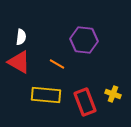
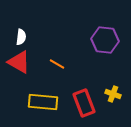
purple hexagon: moved 21 px right
yellow rectangle: moved 3 px left, 7 px down
red rectangle: moved 1 px left, 1 px down
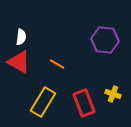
yellow rectangle: rotated 64 degrees counterclockwise
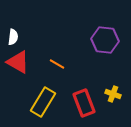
white semicircle: moved 8 px left
red triangle: moved 1 px left
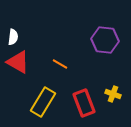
orange line: moved 3 px right
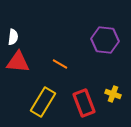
red triangle: rotated 25 degrees counterclockwise
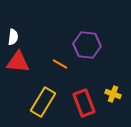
purple hexagon: moved 18 px left, 5 px down
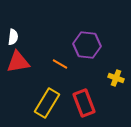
red triangle: rotated 15 degrees counterclockwise
yellow cross: moved 3 px right, 16 px up
yellow rectangle: moved 4 px right, 1 px down
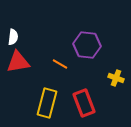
yellow rectangle: rotated 16 degrees counterclockwise
